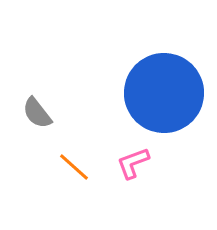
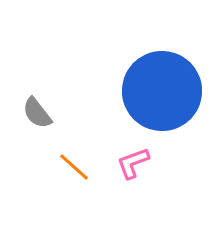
blue circle: moved 2 px left, 2 px up
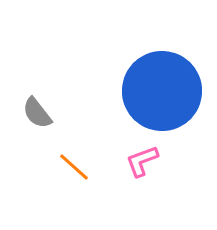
pink L-shape: moved 9 px right, 2 px up
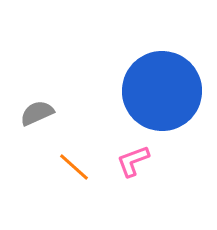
gray semicircle: rotated 104 degrees clockwise
pink L-shape: moved 9 px left
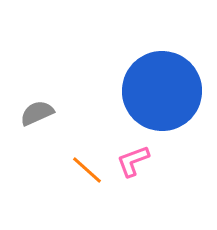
orange line: moved 13 px right, 3 px down
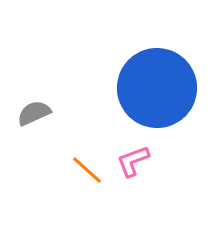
blue circle: moved 5 px left, 3 px up
gray semicircle: moved 3 px left
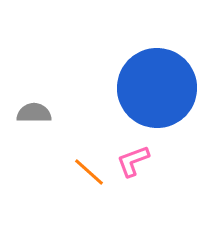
gray semicircle: rotated 24 degrees clockwise
orange line: moved 2 px right, 2 px down
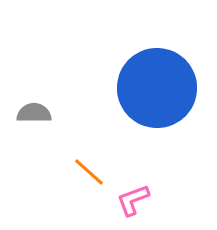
pink L-shape: moved 39 px down
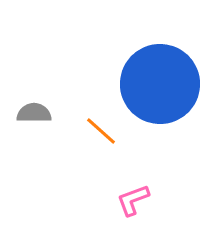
blue circle: moved 3 px right, 4 px up
orange line: moved 12 px right, 41 px up
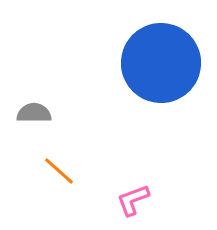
blue circle: moved 1 px right, 21 px up
orange line: moved 42 px left, 40 px down
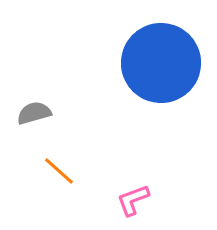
gray semicircle: rotated 16 degrees counterclockwise
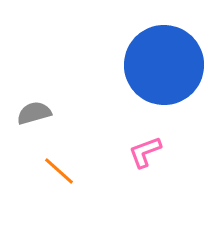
blue circle: moved 3 px right, 2 px down
pink L-shape: moved 12 px right, 48 px up
